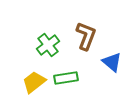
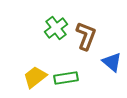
green cross: moved 8 px right, 17 px up
yellow trapezoid: moved 1 px right, 5 px up
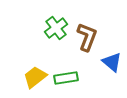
brown L-shape: moved 1 px right, 1 px down
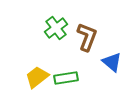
yellow trapezoid: moved 2 px right
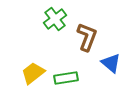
green cross: moved 1 px left, 9 px up
blue triangle: moved 1 px left, 1 px down
yellow trapezoid: moved 4 px left, 4 px up
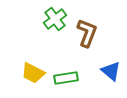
brown L-shape: moved 4 px up
blue triangle: moved 8 px down
yellow trapezoid: rotated 115 degrees counterclockwise
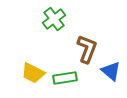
green cross: moved 1 px left
brown L-shape: moved 16 px down
green rectangle: moved 1 px left
